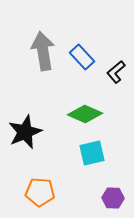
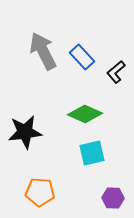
gray arrow: rotated 18 degrees counterclockwise
black star: rotated 16 degrees clockwise
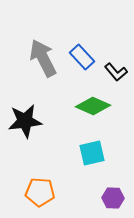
gray arrow: moved 7 px down
black L-shape: rotated 90 degrees counterclockwise
green diamond: moved 8 px right, 8 px up
black star: moved 11 px up
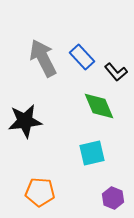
green diamond: moved 6 px right; rotated 44 degrees clockwise
purple hexagon: rotated 20 degrees clockwise
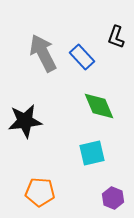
gray arrow: moved 5 px up
black L-shape: moved 35 px up; rotated 60 degrees clockwise
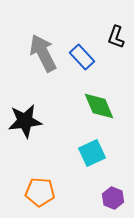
cyan square: rotated 12 degrees counterclockwise
